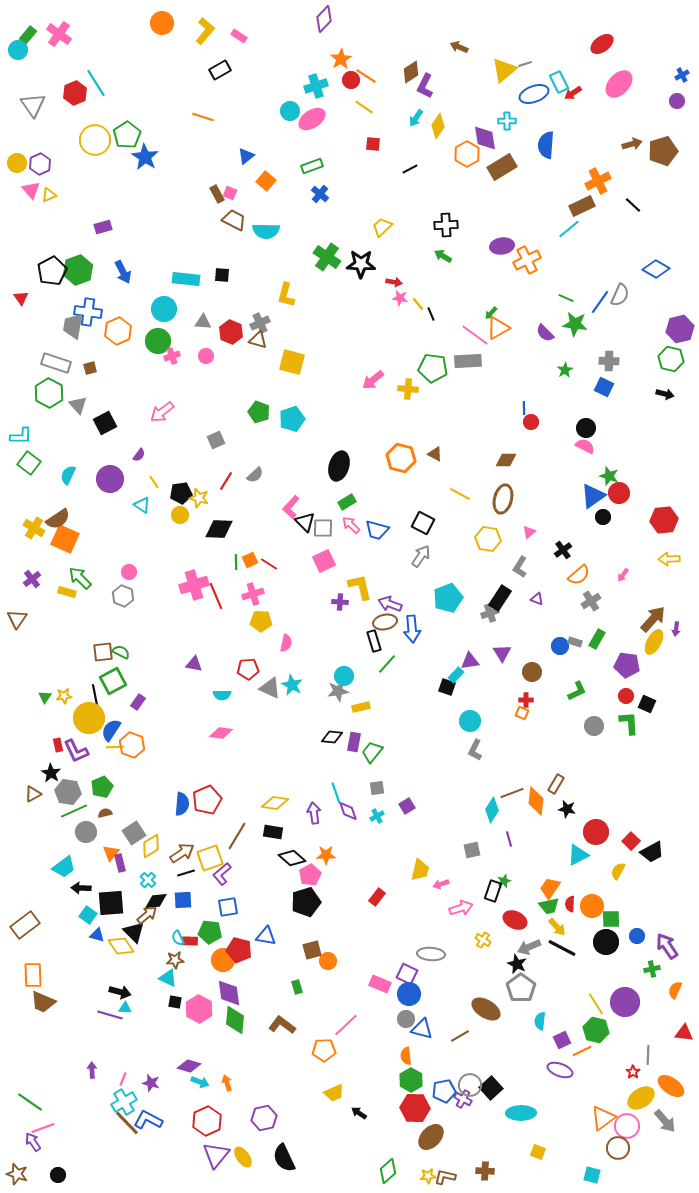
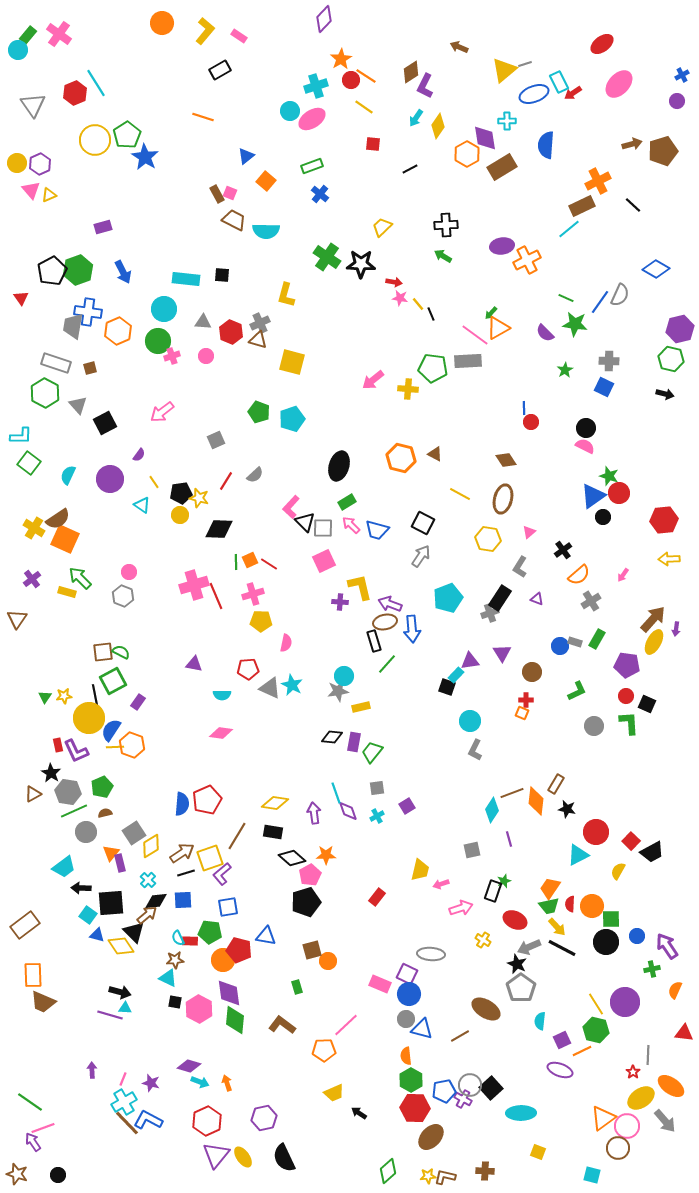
green hexagon at (49, 393): moved 4 px left
brown diamond at (506, 460): rotated 55 degrees clockwise
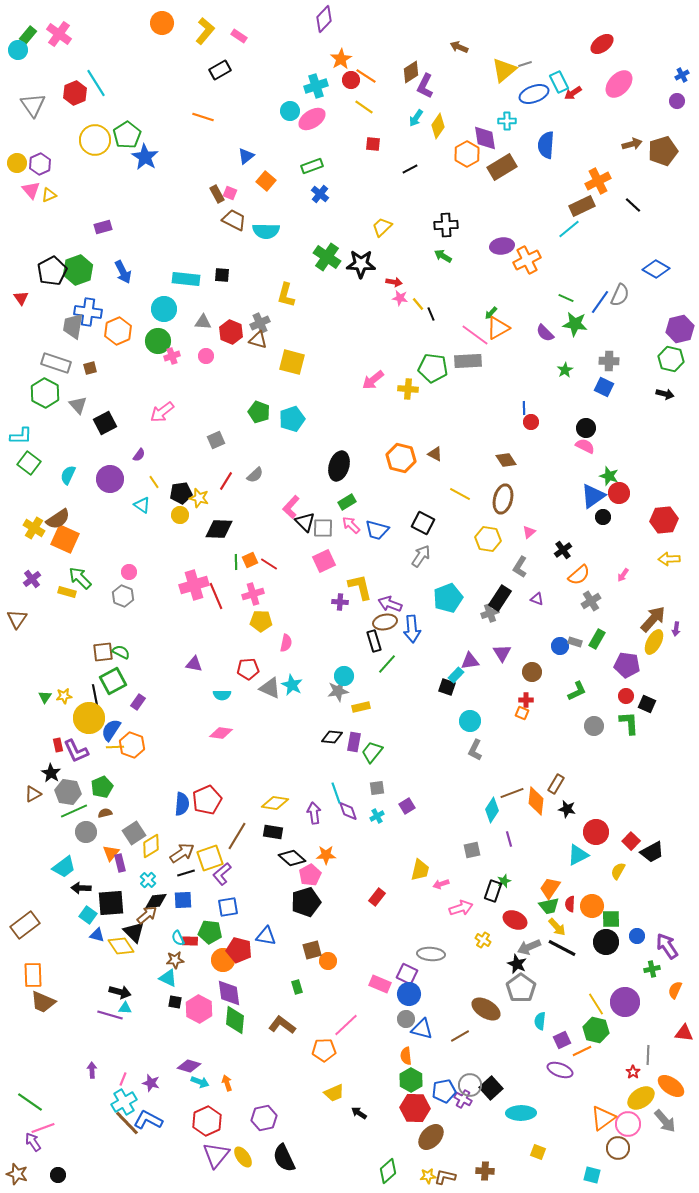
pink circle at (627, 1126): moved 1 px right, 2 px up
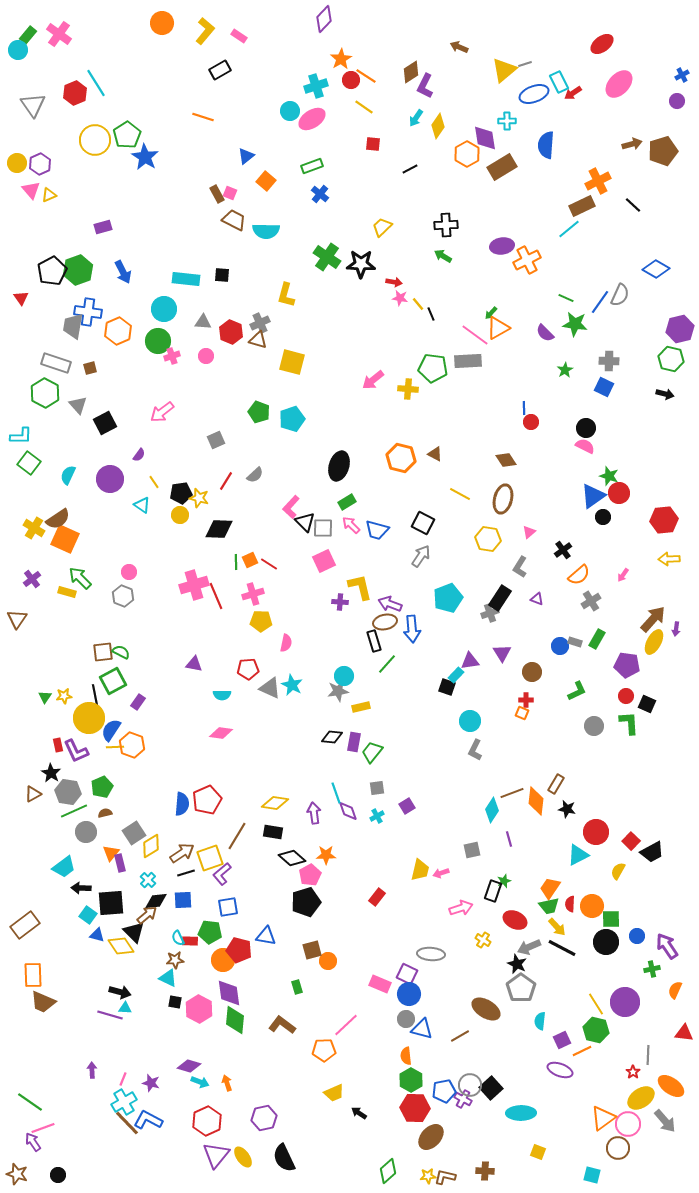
pink arrow at (441, 884): moved 11 px up
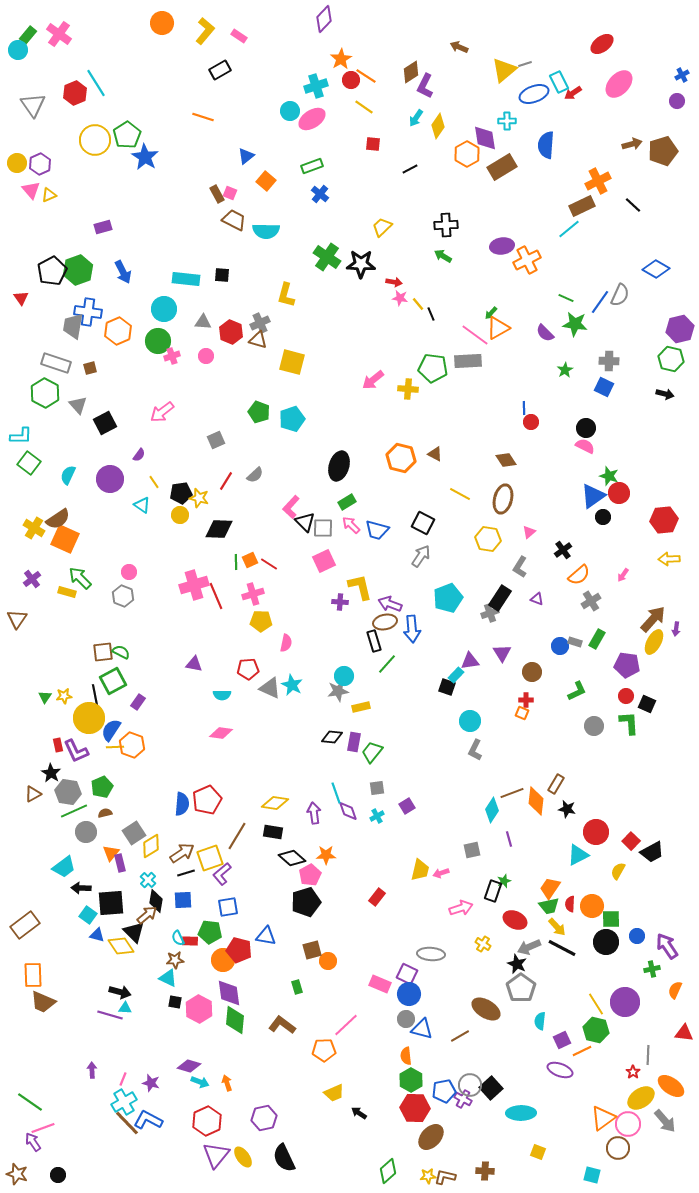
black diamond at (156, 901): rotated 75 degrees counterclockwise
yellow cross at (483, 940): moved 4 px down
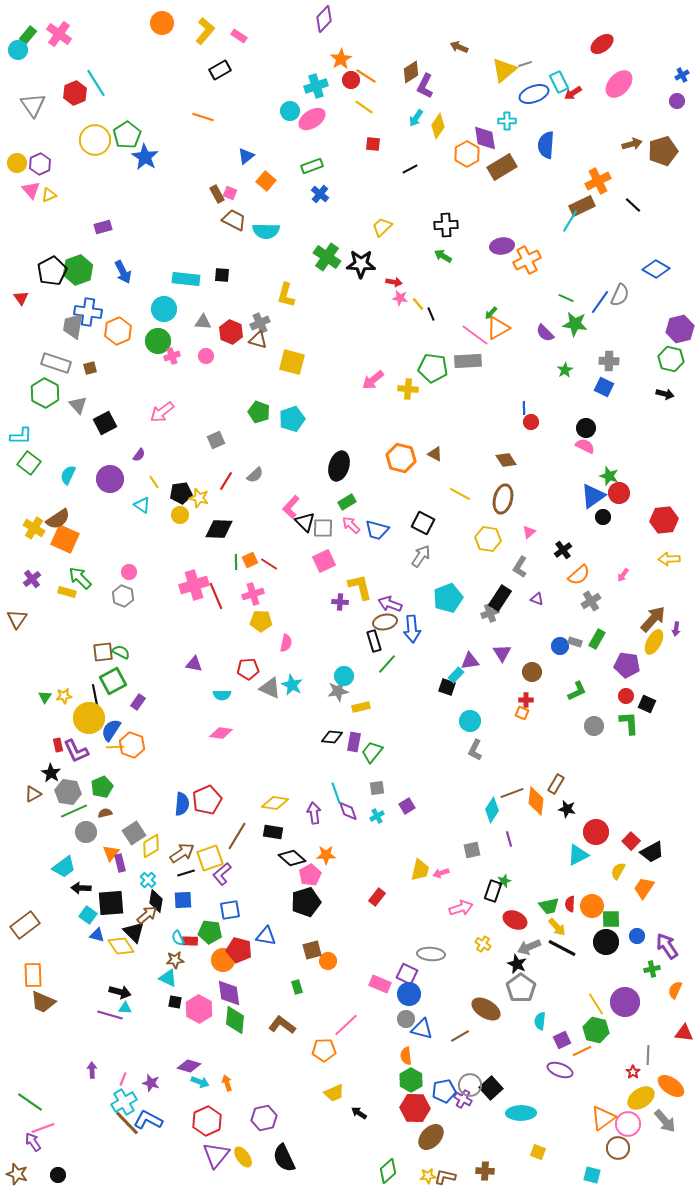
cyan line at (569, 229): moved 1 px right, 8 px up; rotated 20 degrees counterclockwise
orange trapezoid at (550, 888): moved 94 px right
blue square at (228, 907): moved 2 px right, 3 px down
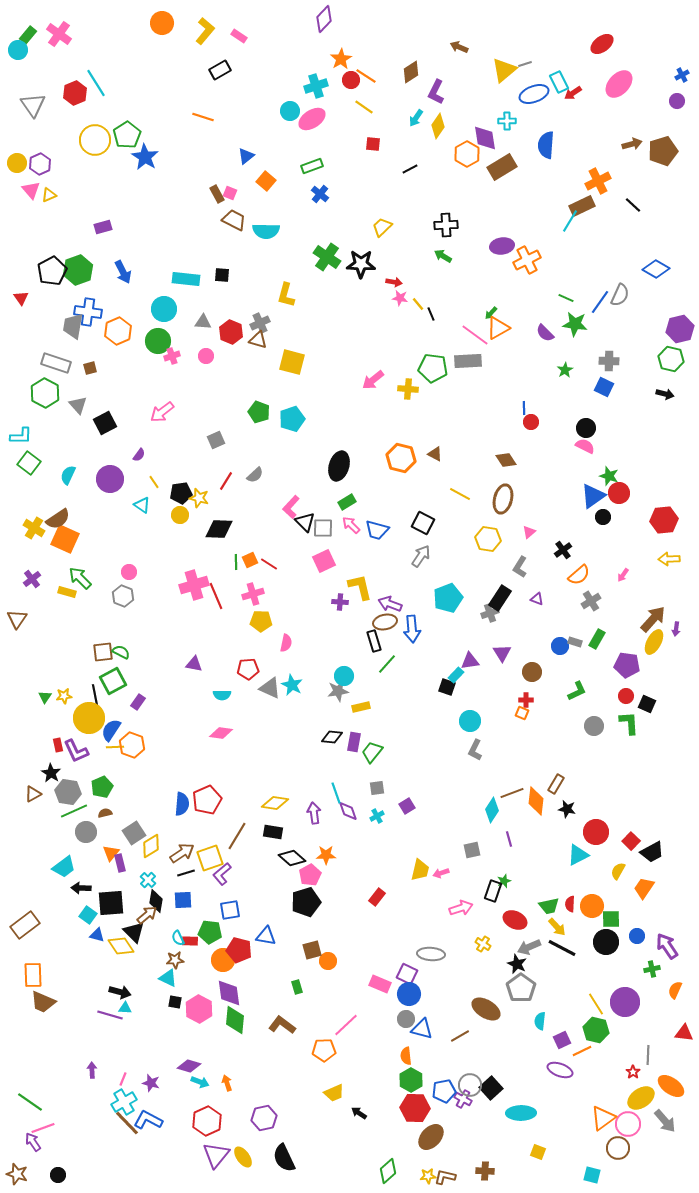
purple L-shape at (425, 86): moved 11 px right, 6 px down
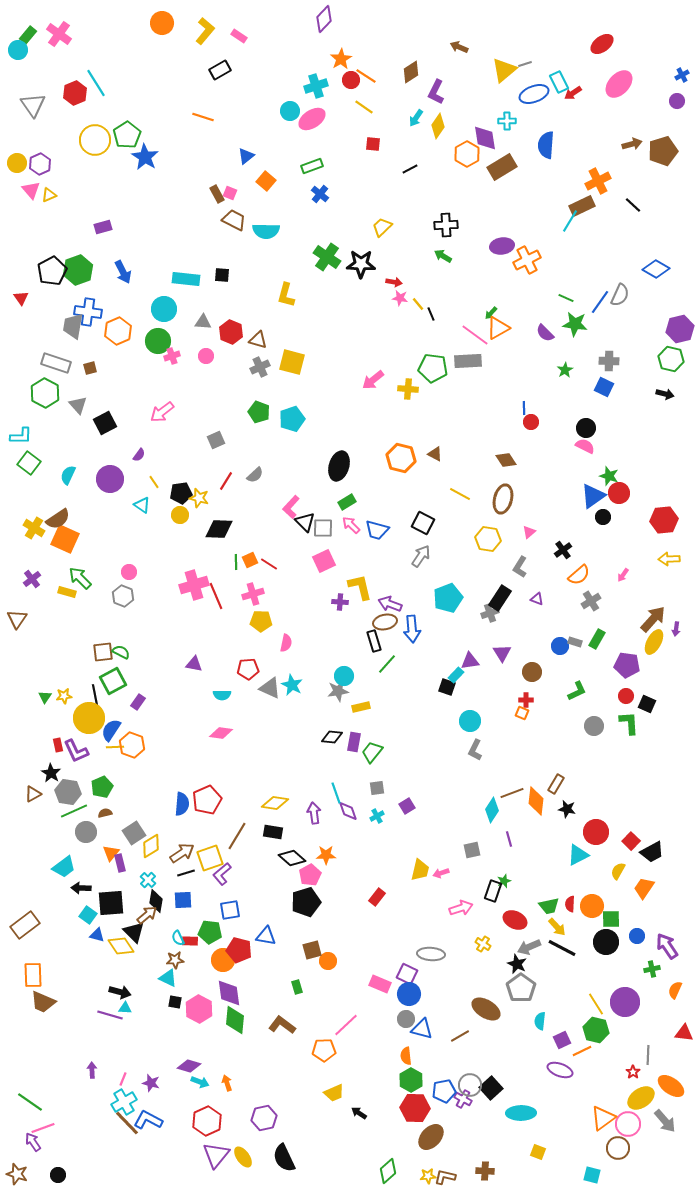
gray cross at (260, 323): moved 44 px down
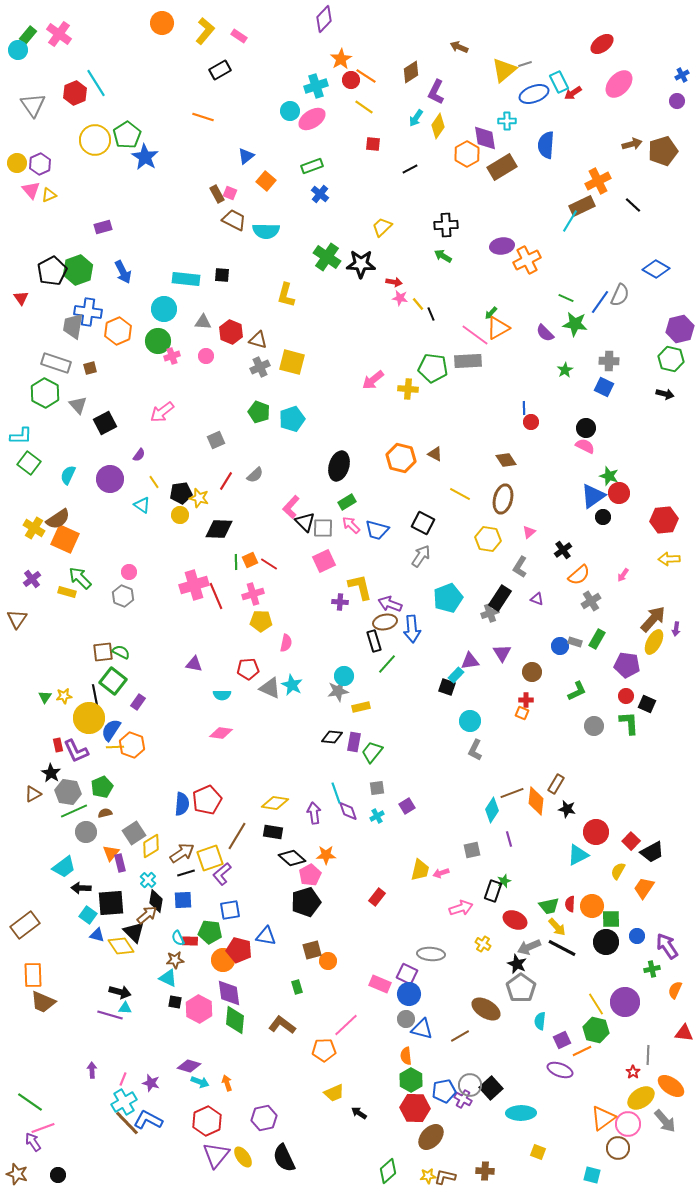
green square at (113, 681): rotated 24 degrees counterclockwise
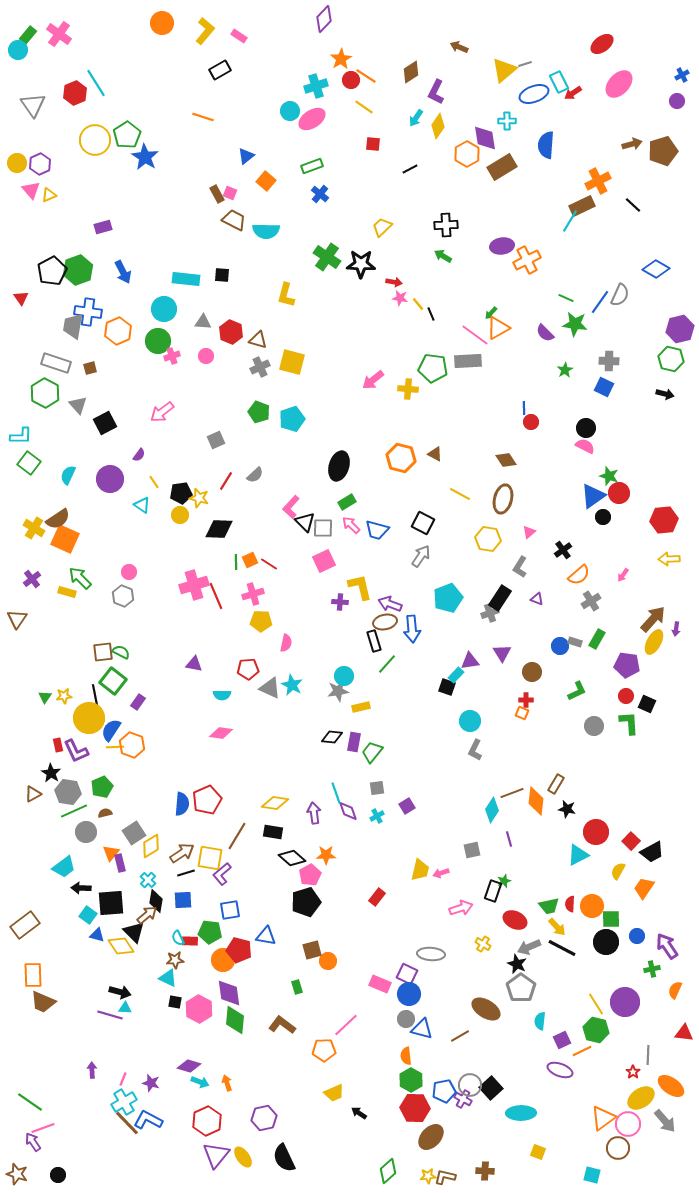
yellow square at (210, 858): rotated 28 degrees clockwise
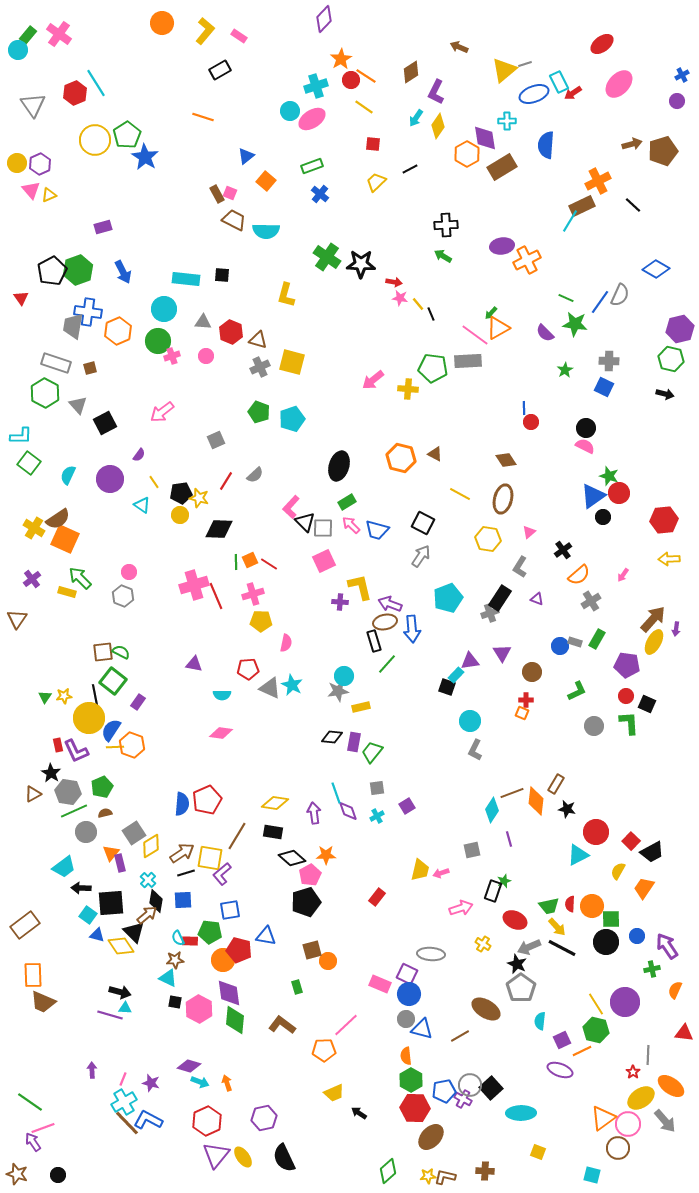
yellow trapezoid at (382, 227): moved 6 px left, 45 px up
